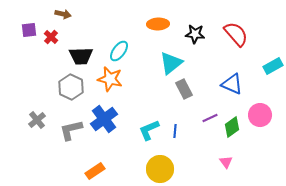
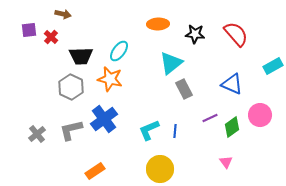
gray cross: moved 14 px down
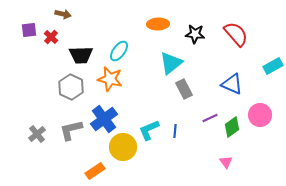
black trapezoid: moved 1 px up
yellow circle: moved 37 px left, 22 px up
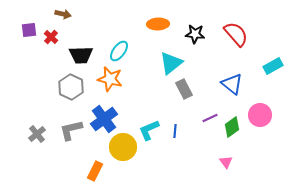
blue triangle: rotated 15 degrees clockwise
orange rectangle: rotated 30 degrees counterclockwise
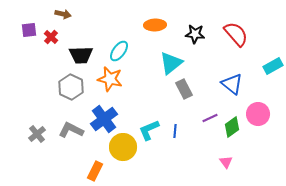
orange ellipse: moved 3 px left, 1 px down
pink circle: moved 2 px left, 1 px up
gray L-shape: rotated 40 degrees clockwise
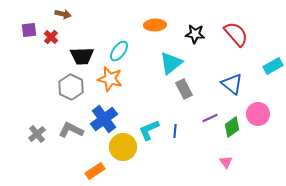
black trapezoid: moved 1 px right, 1 px down
orange rectangle: rotated 30 degrees clockwise
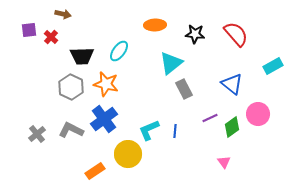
orange star: moved 4 px left, 5 px down
yellow circle: moved 5 px right, 7 px down
pink triangle: moved 2 px left
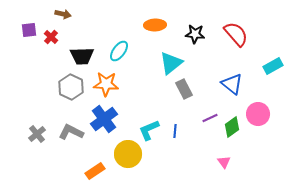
orange star: rotated 10 degrees counterclockwise
gray L-shape: moved 2 px down
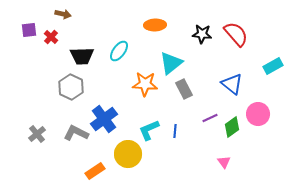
black star: moved 7 px right
orange star: moved 39 px right
gray L-shape: moved 5 px right, 1 px down
